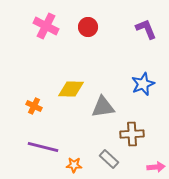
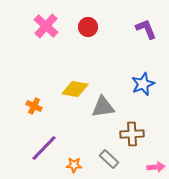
pink cross: rotated 15 degrees clockwise
yellow diamond: moved 4 px right; rotated 8 degrees clockwise
purple line: moved 1 px right, 1 px down; rotated 60 degrees counterclockwise
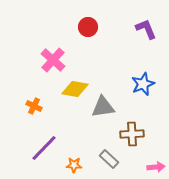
pink cross: moved 7 px right, 34 px down
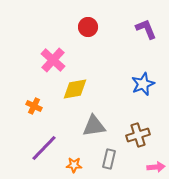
yellow diamond: rotated 20 degrees counterclockwise
gray triangle: moved 9 px left, 19 px down
brown cross: moved 6 px right, 1 px down; rotated 15 degrees counterclockwise
gray rectangle: rotated 60 degrees clockwise
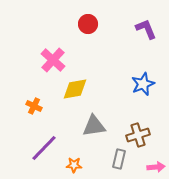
red circle: moved 3 px up
gray rectangle: moved 10 px right
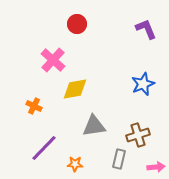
red circle: moved 11 px left
orange star: moved 1 px right, 1 px up
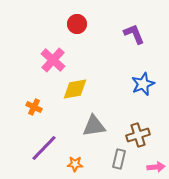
purple L-shape: moved 12 px left, 5 px down
orange cross: moved 1 px down
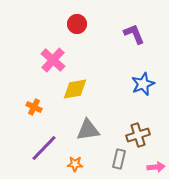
gray triangle: moved 6 px left, 4 px down
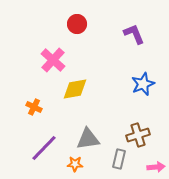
gray triangle: moved 9 px down
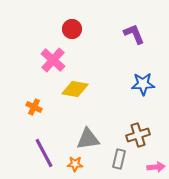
red circle: moved 5 px left, 5 px down
blue star: rotated 20 degrees clockwise
yellow diamond: rotated 20 degrees clockwise
purple line: moved 5 px down; rotated 72 degrees counterclockwise
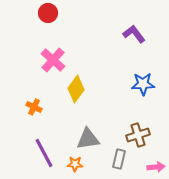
red circle: moved 24 px left, 16 px up
purple L-shape: rotated 15 degrees counterclockwise
yellow diamond: moved 1 px right; rotated 64 degrees counterclockwise
